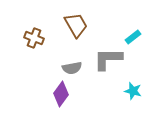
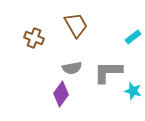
gray L-shape: moved 13 px down
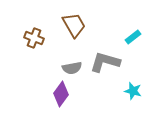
brown trapezoid: moved 2 px left
gray L-shape: moved 3 px left, 10 px up; rotated 16 degrees clockwise
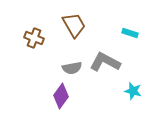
cyan rectangle: moved 3 px left, 4 px up; rotated 56 degrees clockwise
gray L-shape: rotated 12 degrees clockwise
purple diamond: moved 2 px down
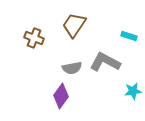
brown trapezoid: rotated 116 degrees counterclockwise
cyan rectangle: moved 1 px left, 3 px down
cyan star: rotated 24 degrees counterclockwise
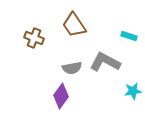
brown trapezoid: rotated 68 degrees counterclockwise
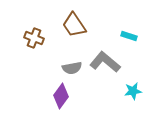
gray L-shape: rotated 12 degrees clockwise
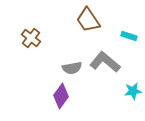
brown trapezoid: moved 14 px right, 5 px up
brown cross: moved 3 px left; rotated 18 degrees clockwise
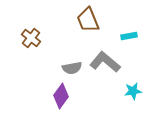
brown trapezoid: rotated 12 degrees clockwise
cyan rectangle: rotated 28 degrees counterclockwise
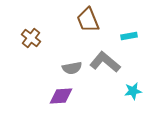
purple diamond: rotated 50 degrees clockwise
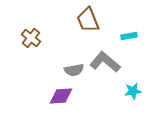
gray semicircle: moved 2 px right, 2 px down
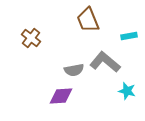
cyan star: moved 6 px left; rotated 24 degrees clockwise
